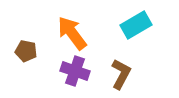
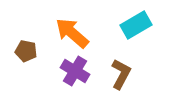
orange arrow: rotated 12 degrees counterclockwise
purple cross: rotated 12 degrees clockwise
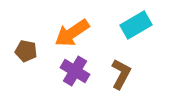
orange arrow: rotated 75 degrees counterclockwise
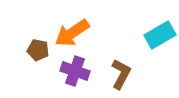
cyan rectangle: moved 24 px right, 10 px down
brown pentagon: moved 12 px right, 1 px up
purple cross: rotated 12 degrees counterclockwise
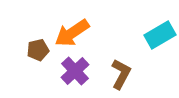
brown pentagon: rotated 25 degrees counterclockwise
purple cross: rotated 28 degrees clockwise
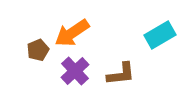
brown pentagon: rotated 10 degrees counterclockwise
brown L-shape: rotated 56 degrees clockwise
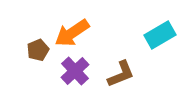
brown L-shape: rotated 16 degrees counterclockwise
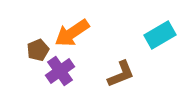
purple cross: moved 15 px left; rotated 8 degrees clockwise
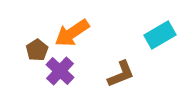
brown pentagon: moved 1 px left; rotated 10 degrees counterclockwise
purple cross: rotated 12 degrees counterclockwise
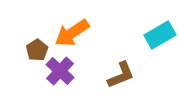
brown L-shape: moved 1 px down
